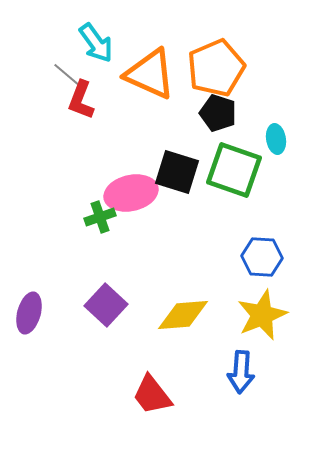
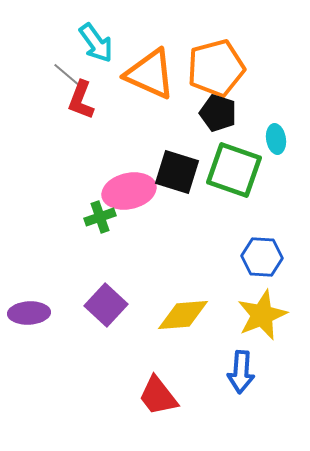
orange pentagon: rotated 8 degrees clockwise
pink ellipse: moved 2 px left, 2 px up
purple ellipse: rotated 72 degrees clockwise
red trapezoid: moved 6 px right, 1 px down
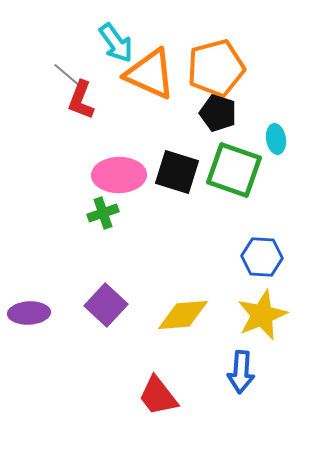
cyan arrow: moved 20 px right
pink ellipse: moved 10 px left, 16 px up; rotated 12 degrees clockwise
green cross: moved 3 px right, 4 px up
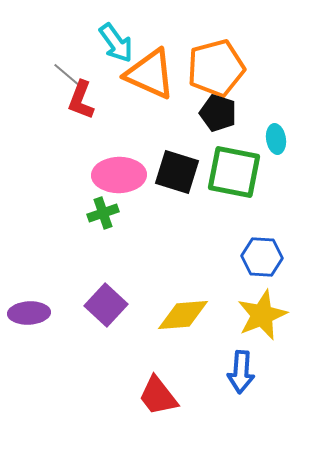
green square: moved 2 px down; rotated 8 degrees counterclockwise
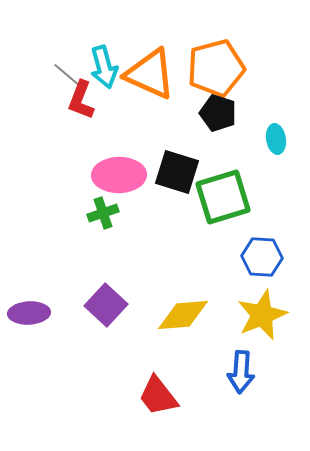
cyan arrow: moved 12 px left, 24 px down; rotated 21 degrees clockwise
green square: moved 11 px left, 25 px down; rotated 28 degrees counterclockwise
